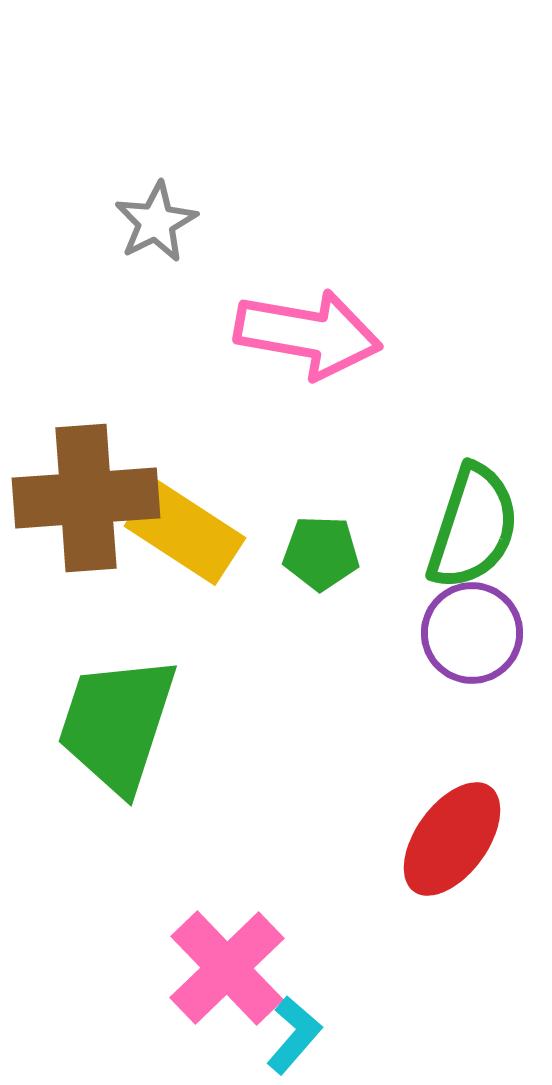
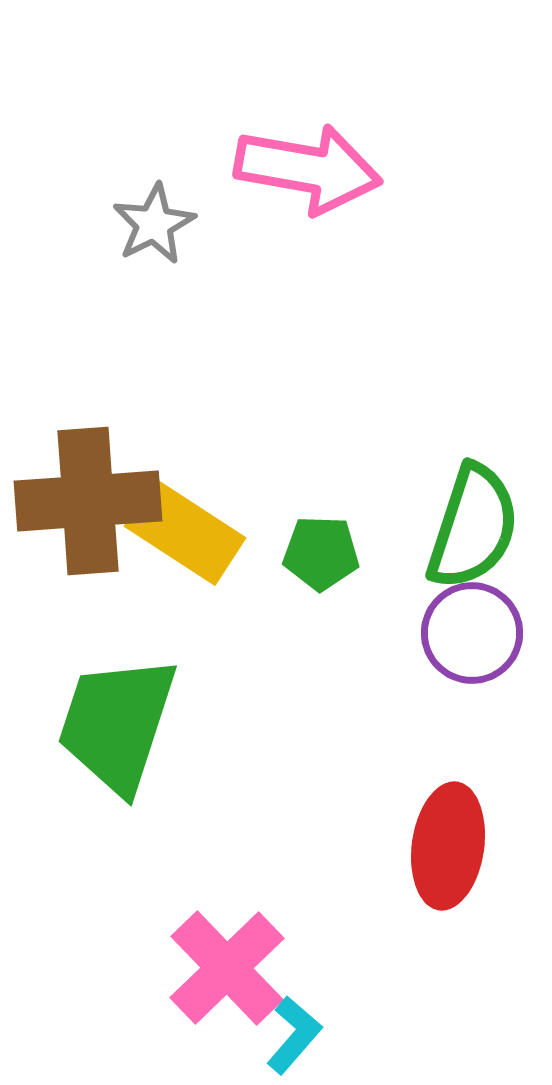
gray star: moved 2 px left, 2 px down
pink arrow: moved 165 px up
brown cross: moved 2 px right, 3 px down
red ellipse: moved 4 px left, 7 px down; rotated 28 degrees counterclockwise
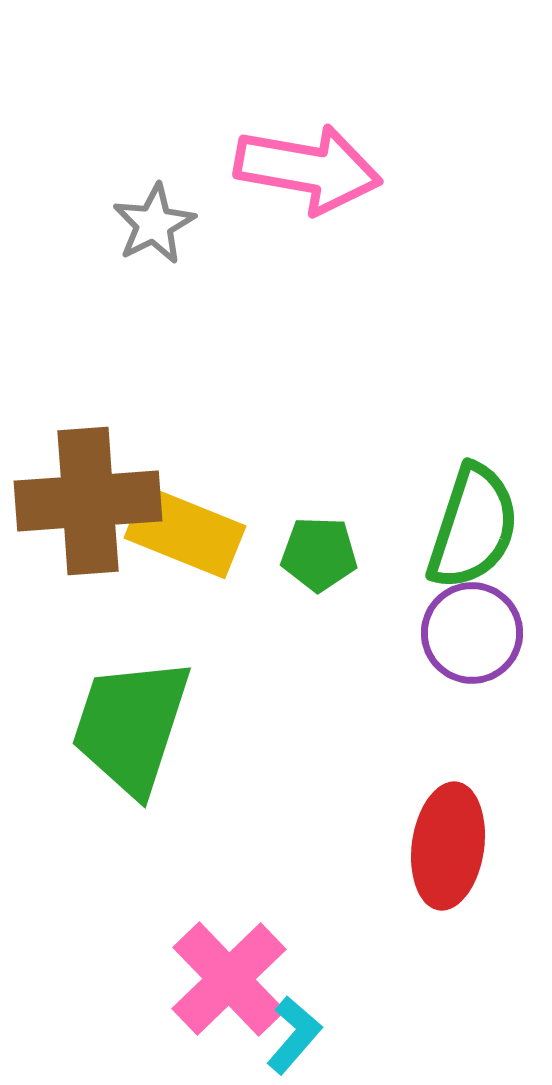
yellow rectangle: rotated 11 degrees counterclockwise
green pentagon: moved 2 px left, 1 px down
green trapezoid: moved 14 px right, 2 px down
pink cross: moved 2 px right, 11 px down
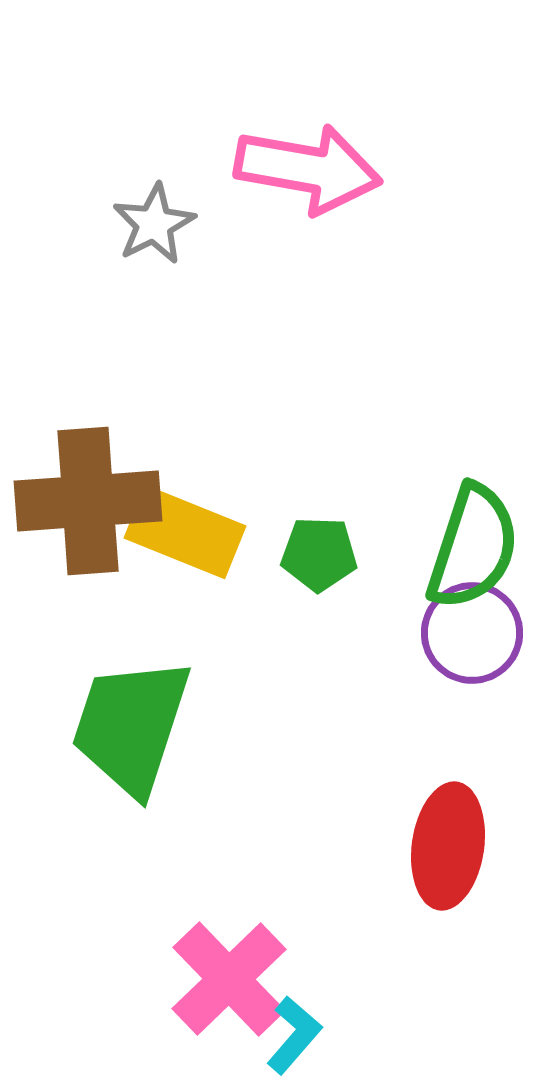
green semicircle: moved 20 px down
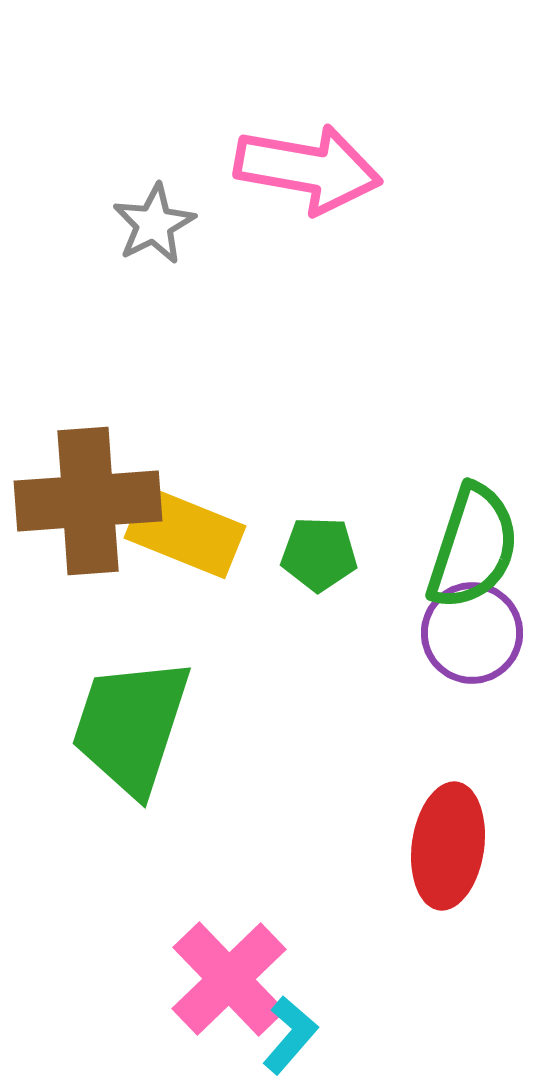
cyan L-shape: moved 4 px left
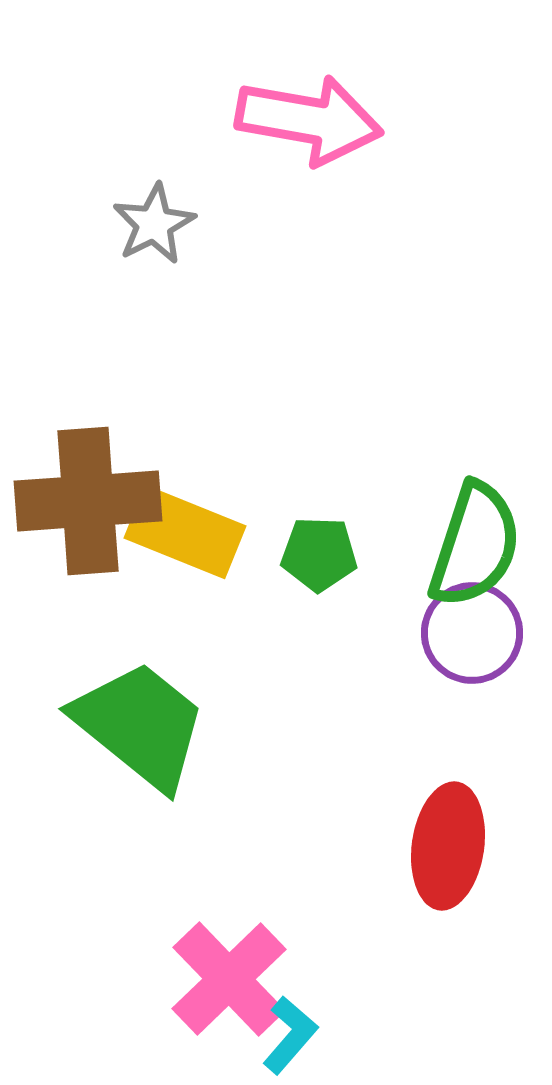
pink arrow: moved 1 px right, 49 px up
green semicircle: moved 2 px right, 2 px up
green trapezoid: moved 9 px right, 1 px up; rotated 111 degrees clockwise
